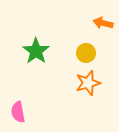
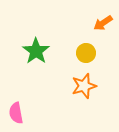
orange arrow: rotated 48 degrees counterclockwise
orange star: moved 4 px left, 3 px down
pink semicircle: moved 2 px left, 1 px down
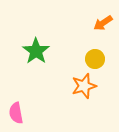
yellow circle: moved 9 px right, 6 px down
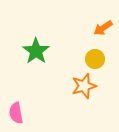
orange arrow: moved 5 px down
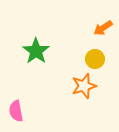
pink semicircle: moved 2 px up
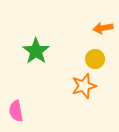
orange arrow: rotated 24 degrees clockwise
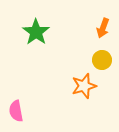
orange arrow: rotated 60 degrees counterclockwise
green star: moved 19 px up
yellow circle: moved 7 px right, 1 px down
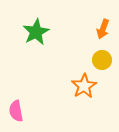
orange arrow: moved 1 px down
green star: rotated 8 degrees clockwise
orange star: rotated 15 degrees counterclockwise
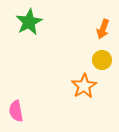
green star: moved 7 px left, 10 px up
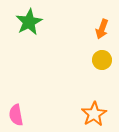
orange arrow: moved 1 px left
orange star: moved 10 px right, 28 px down
pink semicircle: moved 4 px down
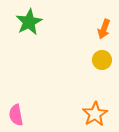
orange arrow: moved 2 px right
orange star: moved 1 px right
